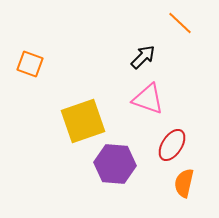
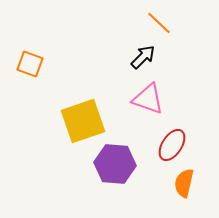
orange line: moved 21 px left
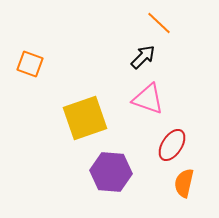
yellow square: moved 2 px right, 3 px up
purple hexagon: moved 4 px left, 8 px down
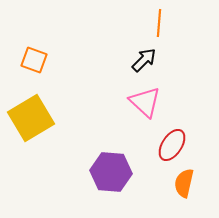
orange line: rotated 52 degrees clockwise
black arrow: moved 1 px right, 3 px down
orange square: moved 4 px right, 4 px up
pink triangle: moved 3 px left, 3 px down; rotated 24 degrees clockwise
yellow square: moved 54 px left; rotated 12 degrees counterclockwise
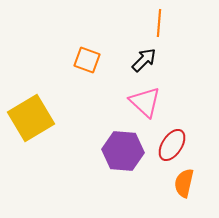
orange square: moved 53 px right
purple hexagon: moved 12 px right, 21 px up
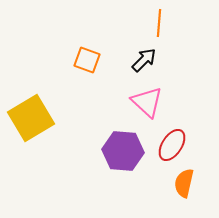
pink triangle: moved 2 px right
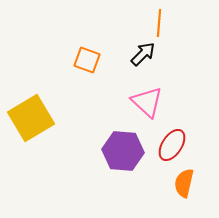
black arrow: moved 1 px left, 6 px up
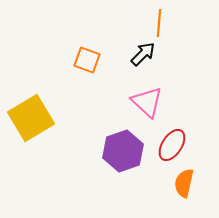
purple hexagon: rotated 24 degrees counterclockwise
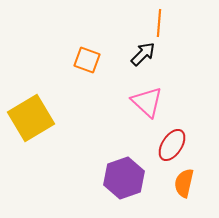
purple hexagon: moved 1 px right, 27 px down
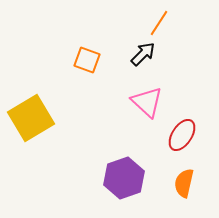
orange line: rotated 28 degrees clockwise
red ellipse: moved 10 px right, 10 px up
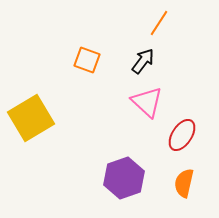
black arrow: moved 7 px down; rotated 8 degrees counterclockwise
